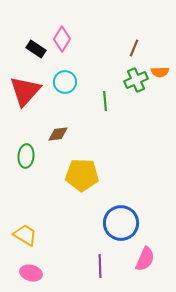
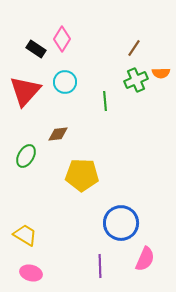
brown line: rotated 12 degrees clockwise
orange semicircle: moved 1 px right, 1 px down
green ellipse: rotated 25 degrees clockwise
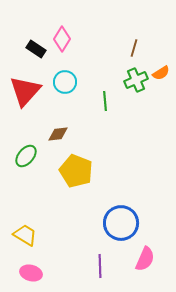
brown line: rotated 18 degrees counterclockwise
orange semicircle: rotated 30 degrees counterclockwise
green ellipse: rotated 10 degrees clockwise
yellow pentagon: moved 6 px left, 4 px up; rotated 20 degrees clockwise
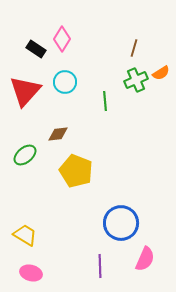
green ellipse: moved 1 px left, 1 px up; rotated 10 degrees clockwise
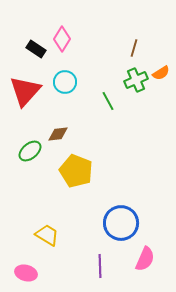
green line: moved 3 px right; rotated 24 degrees counterclockwise
green ellipse: moved 5 px right, 4 px up
yellow trapezoid: moved 22 px right
pink ellipse: moved 5 px left
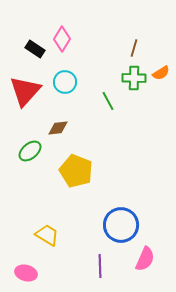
black rectangle: moved 1 px left
green cross: moved 2 px left, 2 px up; rotated 25 degrees clockwise
brown diamond: moved 6 px up
blue circle: moved 2 px down
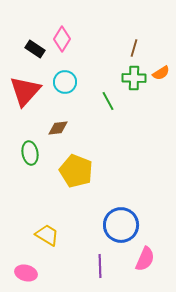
green ellipse: moved 2 px down; rotated 60 degrees counterclockwise
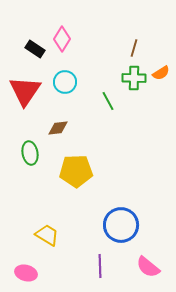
red triangle: rotated 8 degrees counterclockwise
yellow pentagon: rotated 24 degrees counterclockwise
pink semicircle: moved 3 px right, 8 px down; rotated 105 degrees clockwise
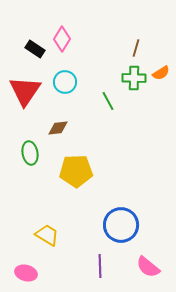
brown line: moved 2 px right
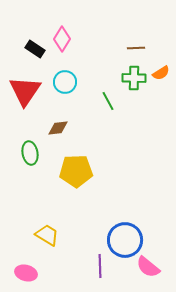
brown line: rotated 72 degrees clockwise
blue circle: moved 4 px right, 15 px down
